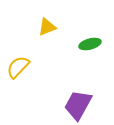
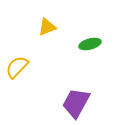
yellow semicircle: moved 1 px left
purple trapezoid: moved 2 px left, 2 px up
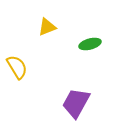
yellow semicircle: rotated 105 degrees clockwise
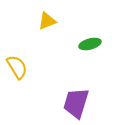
yellow triangle: moved 6 px up
purple trapezoid: rotated 12 degrees counterclockwise
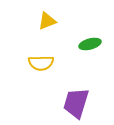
yellow semicircle: moved 24 px right, 4 px up; rotated 120 degrees clockwise
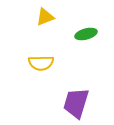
yellow triangle: moved 2 px left, 4 px up
green ellipse: moved 4 px left, 10 px up
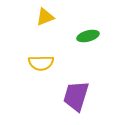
green ellipse: moved 2 px right, 2 px down
purple trapezoid: moved 7 px up
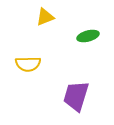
yellow semicircle: moved 13 px left, 1 px down
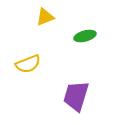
green ellipse: moved 3 px left
yellow semicircle: rotated 20 degrees counterclockwise
